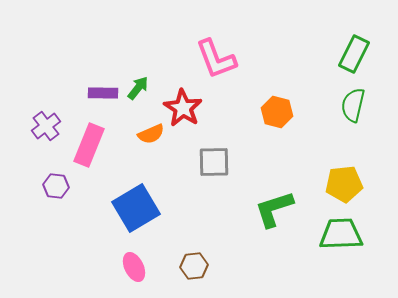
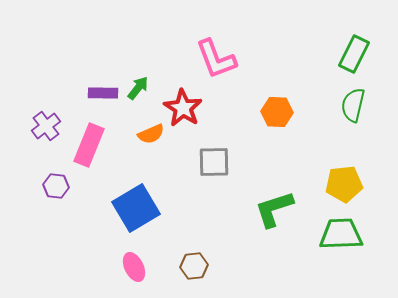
orange hexagon: rotated 12 degrees counterclockwise
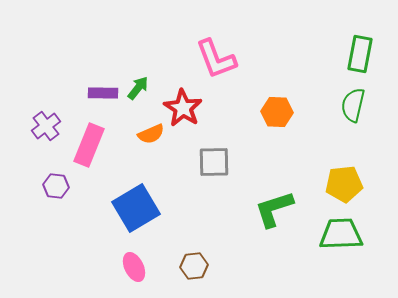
green rectangle: moved 6 px right; rotated 15 degrees counterclockwise
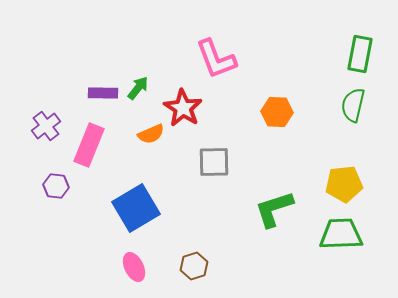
brown hexagon: rotated 12 degrees counterclockwise
